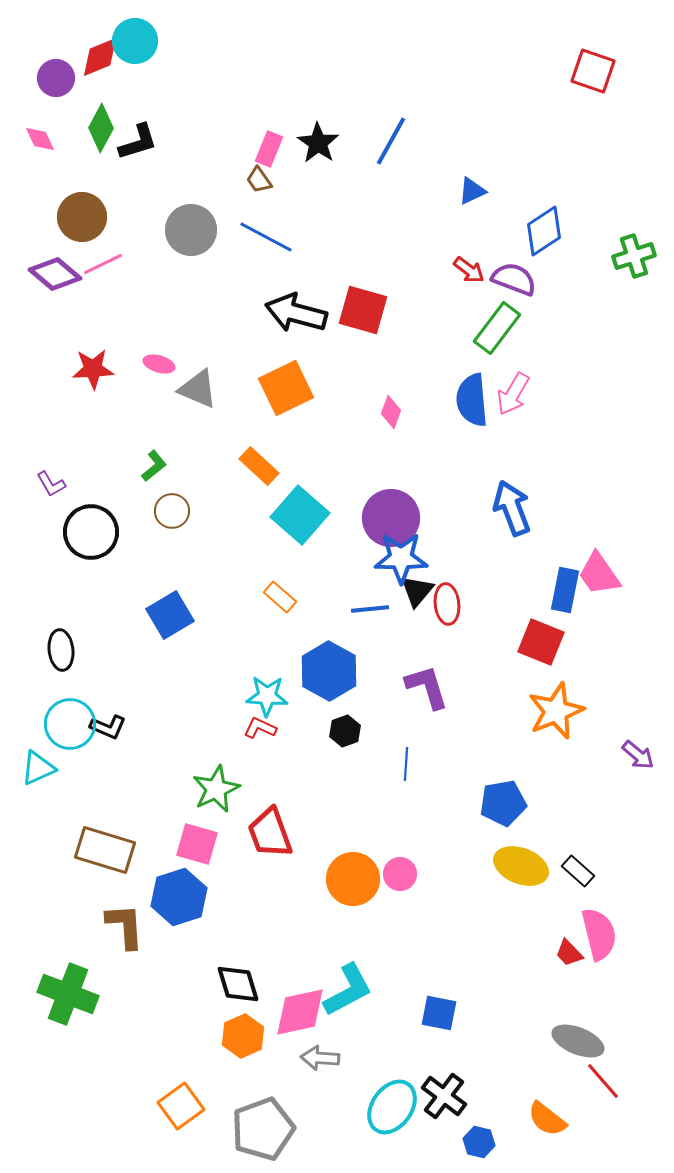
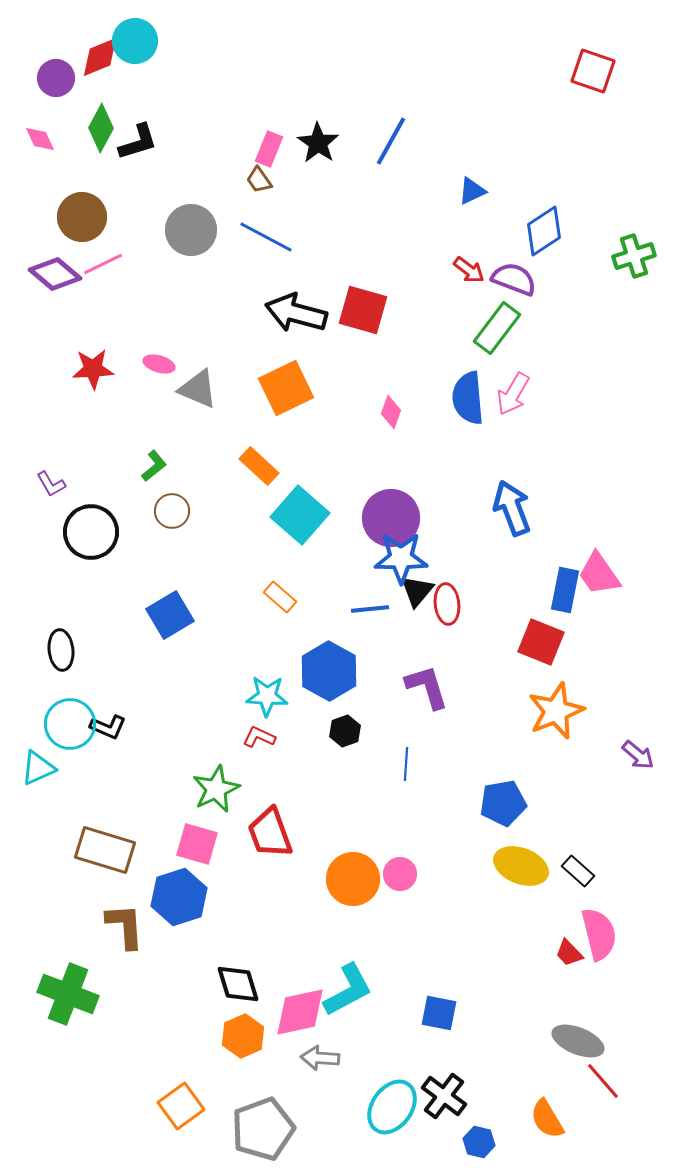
blue semicircle at (472, 400): moved 4 px left, 2 px up
red L-shape at (260, 728): moved 1 px left, 9 px down
orange semicircle at (547, 1119): rotated 21 degrees clockwise
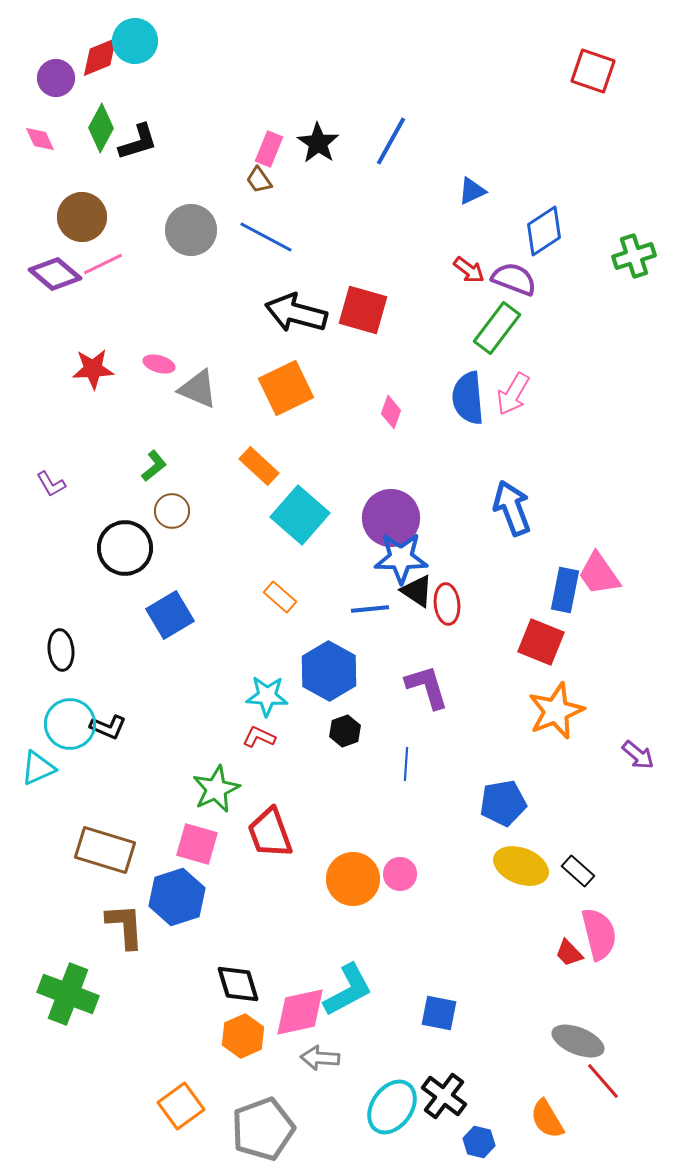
black circle at (91, 532): moved 34 px right, 16 px down
black triangle at (417, 591): rotated 36 degrees counterclockwise
blue hexagon at (179, 897): moved 2 px left
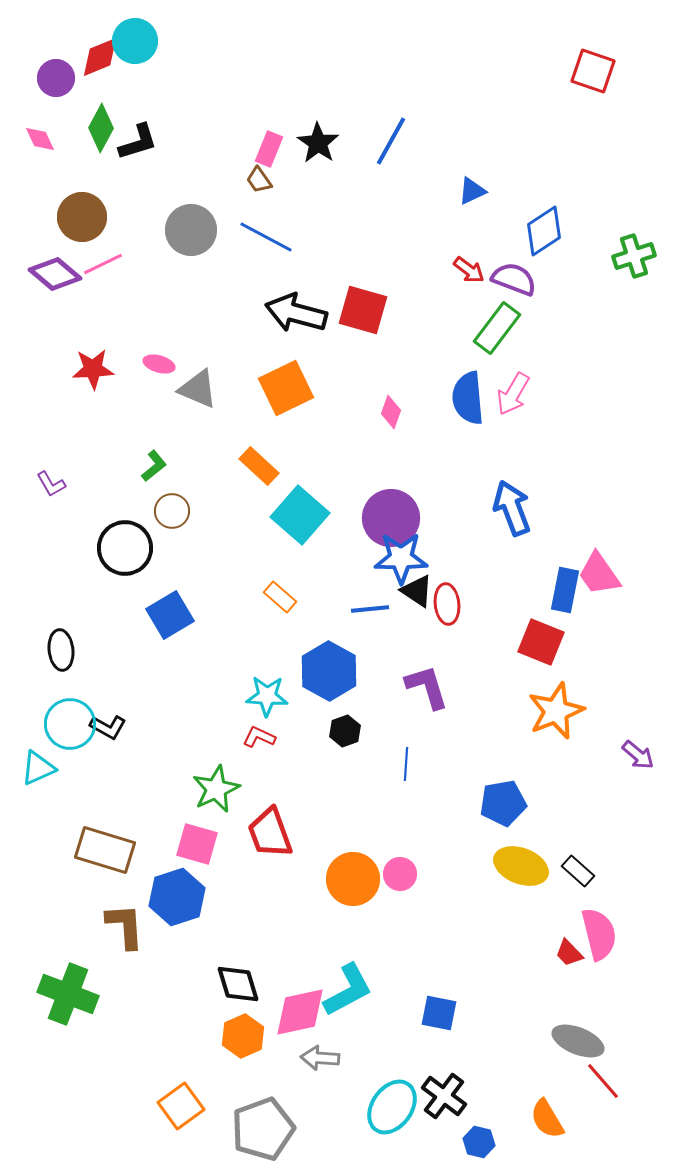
black L-shape at (108, 727): rotated 6 degrees clockwise
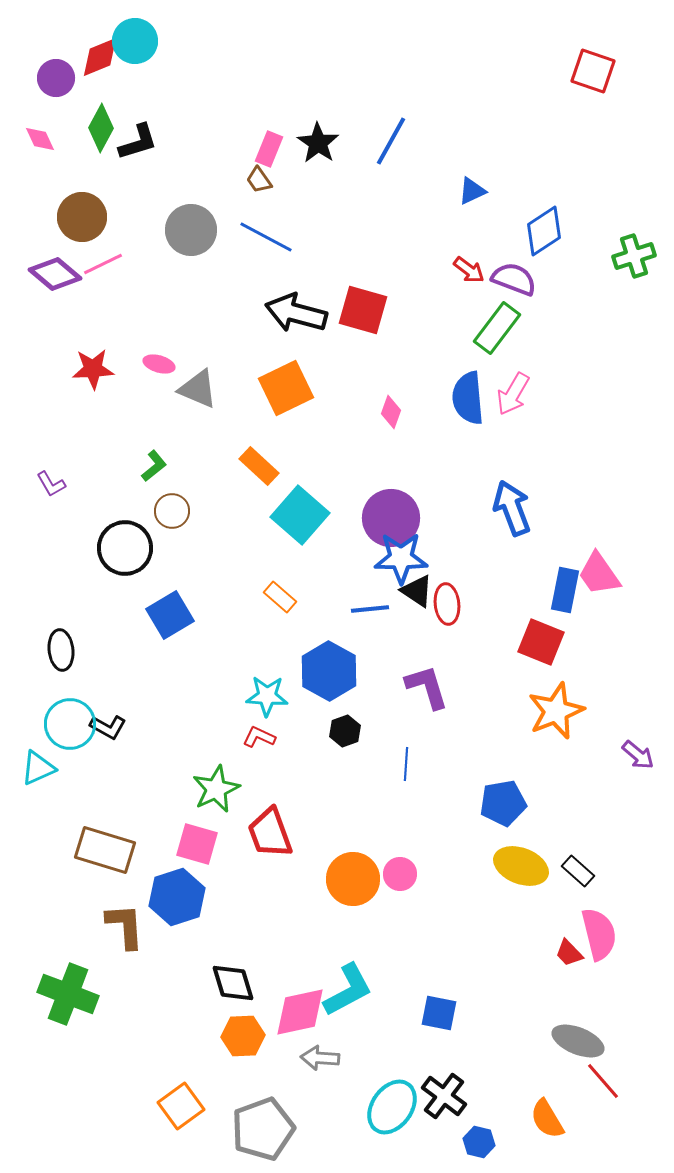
black diamond at (238, 984): moved 5 px left, 1 px up
orange hexagon at (243, 1036): rotated 21 degrees clockwise
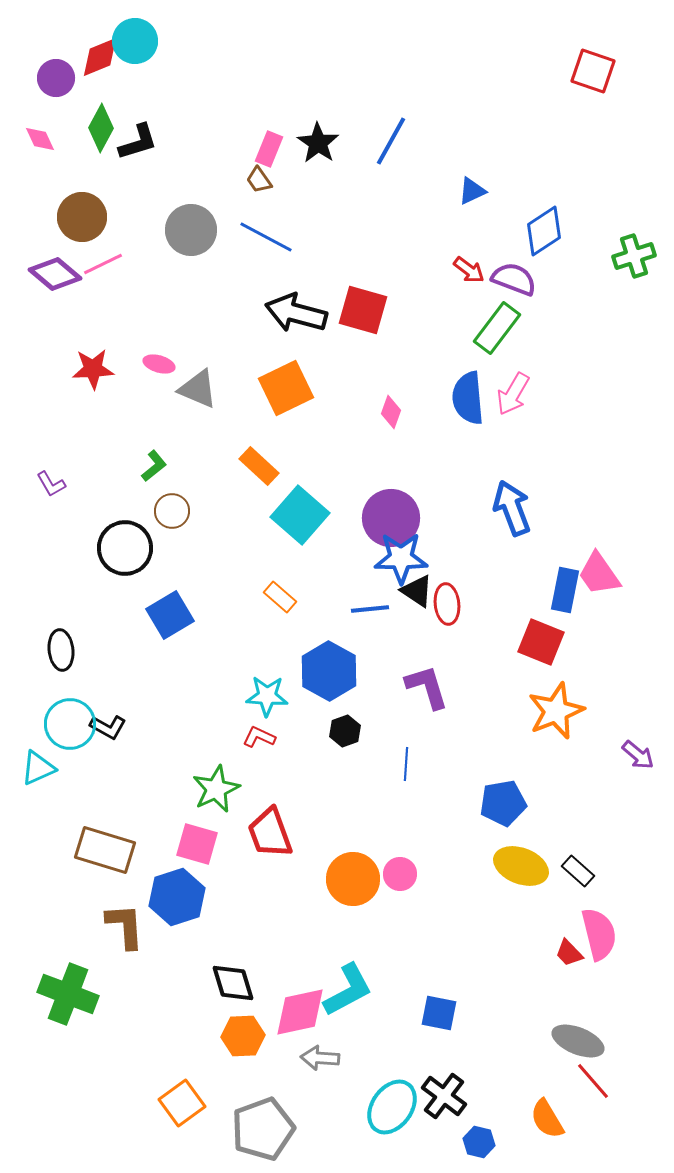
red line at (603, 1081): moved 10 px left
orange square at (181, 1106): moved 1 px right, 3 px up
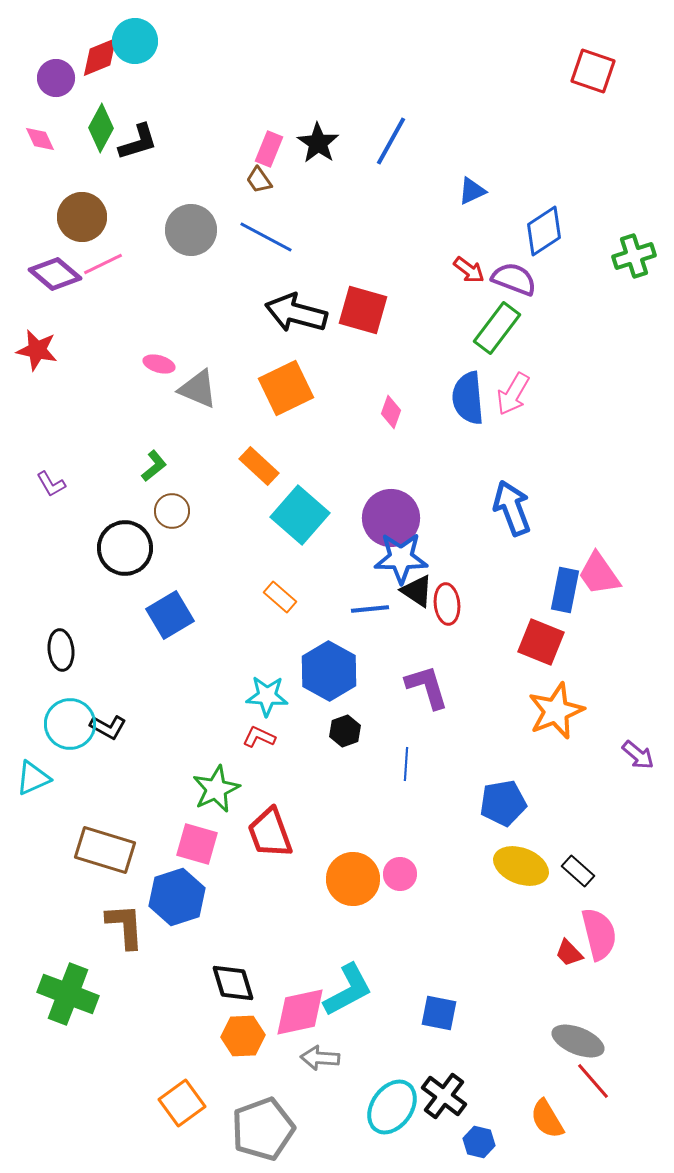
red star at (93, 369): moved 56 px left, 19 px up; rotated 15 degrees clockwise
cyan triangle at (38, 768): moved 5 px left, 10 px down
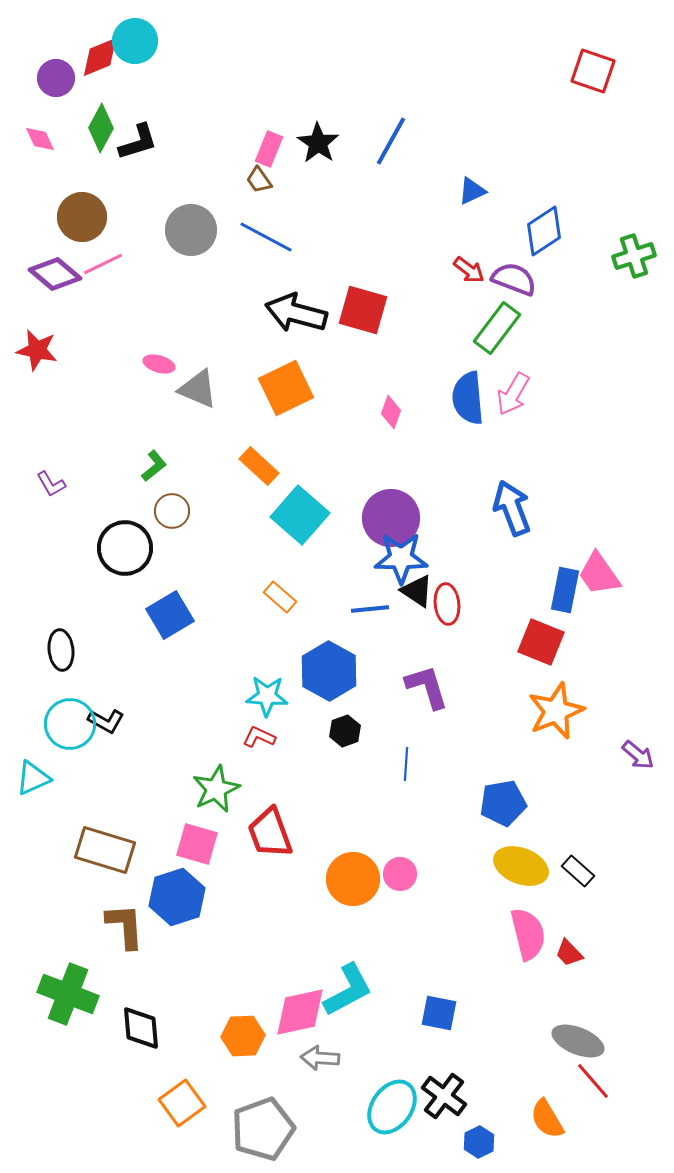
black L-shape at (108, 727): moved 2 px left, 6 px up
pink semicircle at (599, 934): moved 71 px left
black diamond at (233, 983): moved 92 px left, 45 px down; rotated 12 degrees clockwise
blue hexagon at (479, 1142): rotated 20 degrees clockwise
